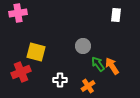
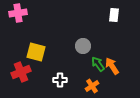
white rectangle: moved 2 px left
orange cross: moved 4 px right
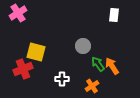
pink cross: rotated 24 degrees counterclockwise
red cross: moved 2 px right, 3 px up
white cross: moved 2 px right, 1 px up
